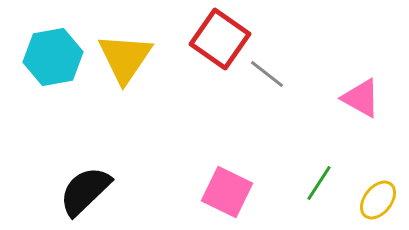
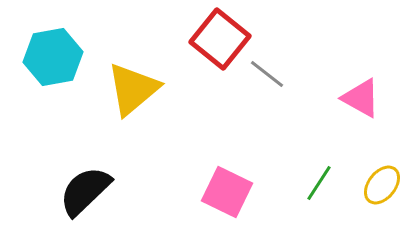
red square: rotated 4 degrees clockwise
yellow triangle: moved 8 px right, 31 px down; rotated 16 degrees clockwise
yellow ellipse: moved 4 px right, 15 px up
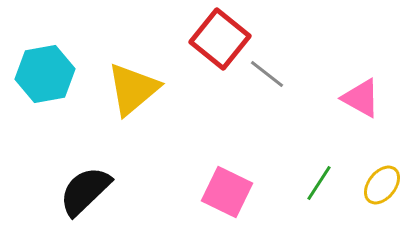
cyan hexagon: moved 8 px left, 17 px down
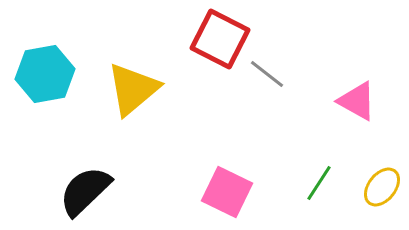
red square: rotated 12 degrees counterclockwise
pink triangle: moved 4 px left, 3 px down
yellow ellipse: moved 2 px down
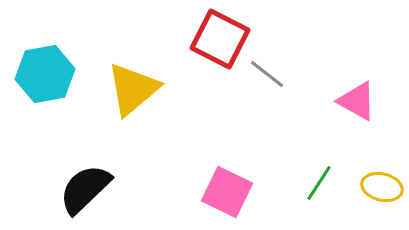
yellow ellipse: rotated 66 degrees clockwise
black semicircle: moved 2 px up
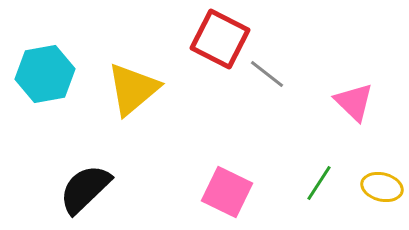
pink triangle: moved 3 px left, 1 px down; rotated 15 degrees clockwise
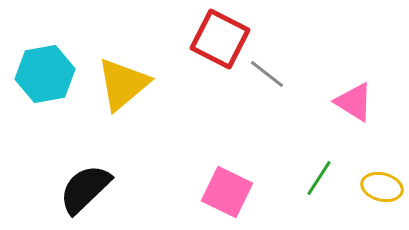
yellow triangle: moved 10 px left, 5 px up
pink triangle: rotated 12 degrees counterclockwise
green line: moved 5 px up
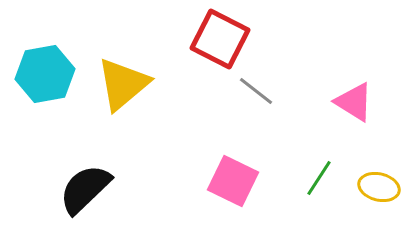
gray line: moved 11 px left, 17 px down
yellow ellipse: moved 3 px left
pink square: moved 6 px right, 11 px up
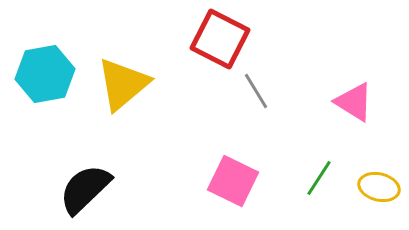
gray line: rotated 21 degrees clockwise
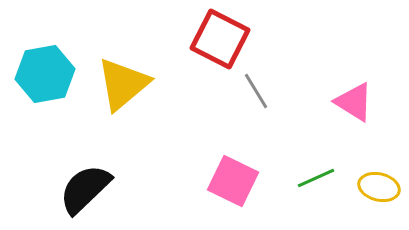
green line: moved 3 px left; rotated 33 degrees clockwise
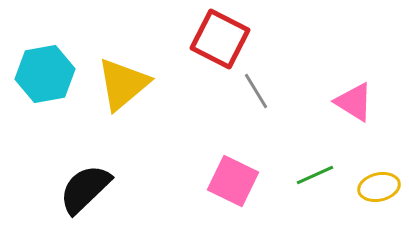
green line: moved 1 px left, 3 px up
yellow ellipse: rotated 27 degrees counterclockwise
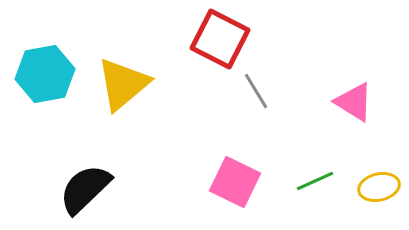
green line: moved 6 px down
pink square: moved 2 px right, 1 px down
